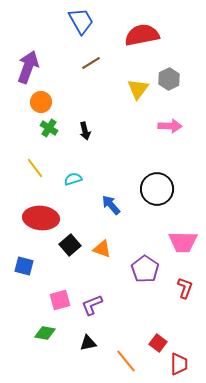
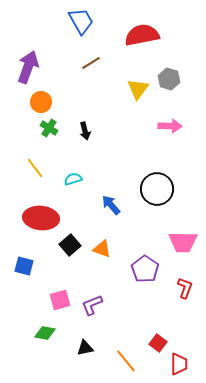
gray hexagon: rotated 15 degrees counterclockwise
black triangle: moved 3 px left, 5 px down
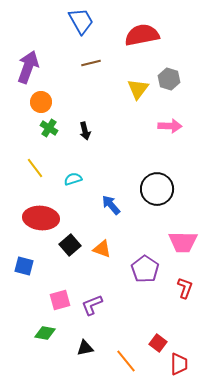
brown line: rotated 18 degrees clockwise
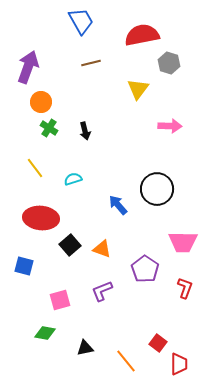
gray hexagon: moved 16 px up
blue arrow: moved 7 px right
purple L-shape: moved 10 px right, 14 px up
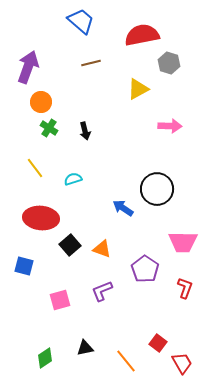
blue trapezoid: rotated 20 degrees counterclockwise
yellow triangle: rotated 25 degrees clockwise
blue arrow: moved 5 px right, 3 px down; rotated 15 degrees counterclockwise
green diamond: moved 25 px down; rotated 45 degrees counterclockwise
red trapezoid: moved 3 px right, 1 px up; rotated 30 degrees counterclockwise
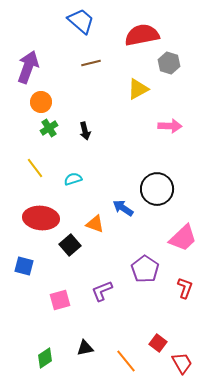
green cross: rotated 24 degrees clockwise
pink trapezoid: moved 4 px up; rotated 44 degrees counterclockwise
orange triangle: moved 7 px left, 25 px up
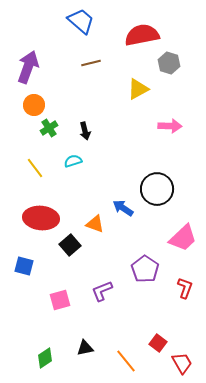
orange circle: moved 7 px left, 3 px down
cyan semicircle: moved 18 px up
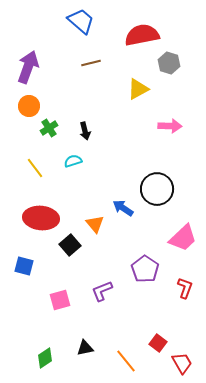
orange circle: moved 5 px left, 1 px down
orange triangle: rotated 30 degrees clockwise
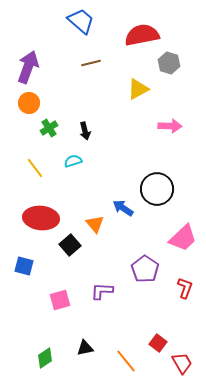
orange circle: moved 3 px up
purple L-shape: rotated 25 degrees clockwise
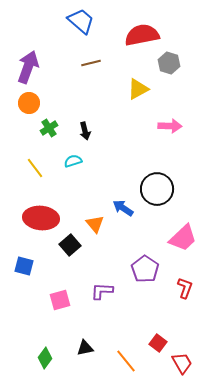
green diamond: rotated 20 degrees counterclockwise
